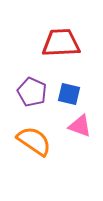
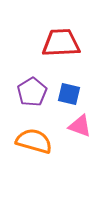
purple pentagon: rotated 16 degrees clockwise
orange semicircle: rotated 18 degrees counterclockwise
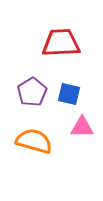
pink triangle: moved 2 px right, 1 px down; rotated 20 degrees counterclockwise
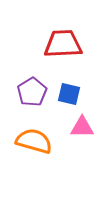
red trapezoid: moved 2 px right, 1 px down
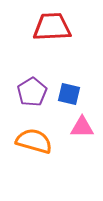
red trapezoid: moved 11 px left, 17 px up
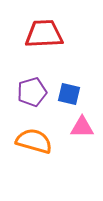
red trapezoid: moved 8 px left, 7 px down
purple pentagon: rotated 16 degrees clockwise
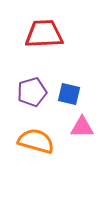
orange semicircle: moved 2 px right
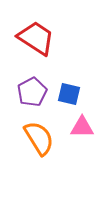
red trapezoid: moved 8 px left, 4 px down; rotated 36 degrees clockwise
purple pentagon: rotated 12 degrees counterclockwise
orange semicircle: moved 3 px right, 3 px up; rotated 42 degrees clockwise
